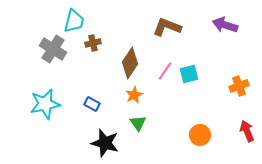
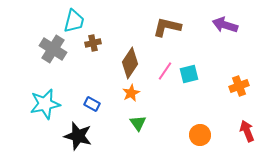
brown L-shape: rotated 8 degrees counterclockwise
orange star: moved 3 px left, 2 px up
black star: moved 27 px left, 7 px up
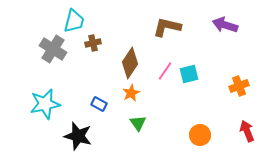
blue rectangle: moved 7 px right
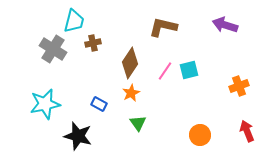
brown L-shape: moved 4 px left
cyan square: moved 4 px up
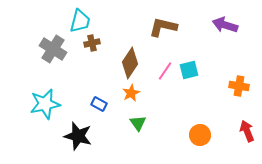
cyan trapezoid: moved 6 px right
brown cross: moved 1 px left
orange cross: rotated 30 degrees clockwise
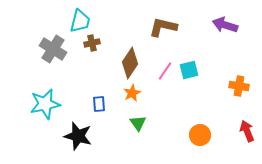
orange star: moved 1 px right
blue rectangle: rotated 56 degrees clockwise
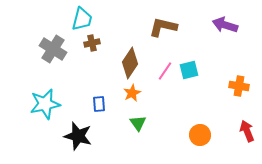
cyan trapezoid: moved 2 px right, 2 px up
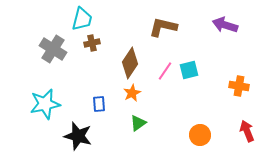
green triangle: rotated 30 degrees clockwise
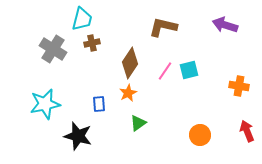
orange star: moved 4 px left
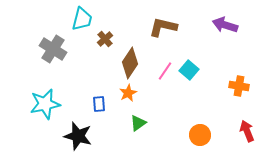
brown cross: moved 13 px right, 4 px up; rotated 28 degrees counterclockwise
cyan square: rotated 36 degrees counterclockwise
